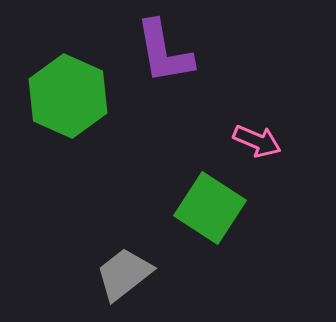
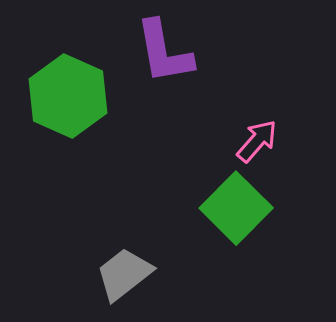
pink arrow: rotated 72 degrees counterclockwise
green square: moved 26 px right; rotated 12 degrees clockwise
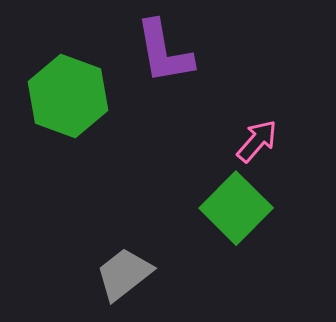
green hexagon: rotated 4 degrees counterclockwise
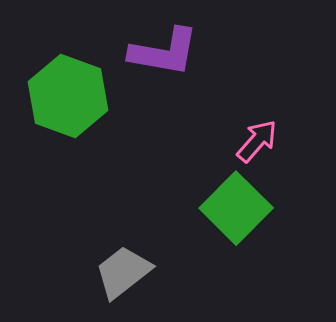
purple L-shape: rotated 70 degrees counterclockwise
gray trapezoid: moved 1 px left, 2 px up
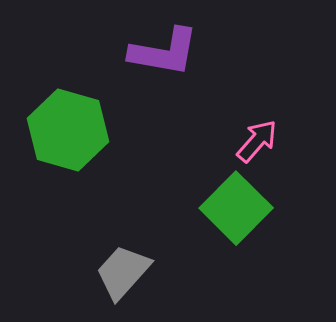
green hexagon: moved 34 px down; rotated 4 degrees counterclockwise
gray trapezoid: rotated 10 degrees counterclockwise
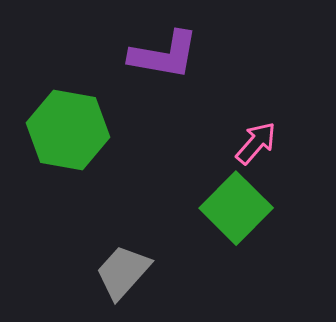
purple L-shape: moved 3 px down
green hexagon: rotated 6 degrees counterclockwise
pink arrow: moved 1 px left, 2 px down
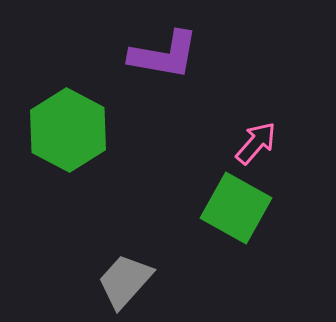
green hexagon: rotated 18 degrees clockwise
green square: rotated 16 degrees counterclockwise
gray trapezoid: moved 2 px right, 9 px down
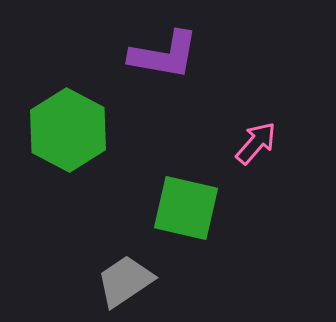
green square: moved 50 px left; rotated 16 degrees counterclockwise
gray trapezoid: rotated 14 degrees clockwise
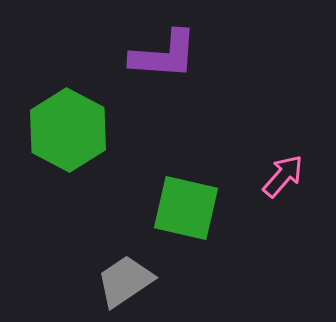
purple L-shape: rotated 6 degrees counterclockwise
pink arrow: moved 27 px right, 33 px down
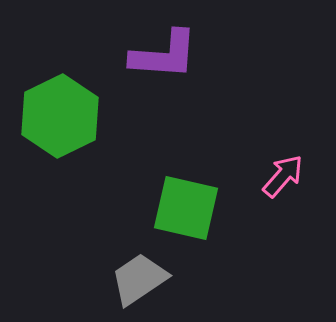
green hexagon: moved 8 px left, 14 px up; rotated 6 degrees clockwise
gray trapezoid: moved 14 px right, 2 px up
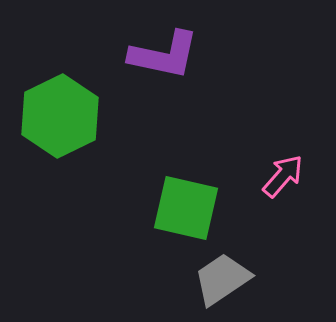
purple L-shape: rotated 8 degrees clockwise
gray trapezoid: moved 83 px right
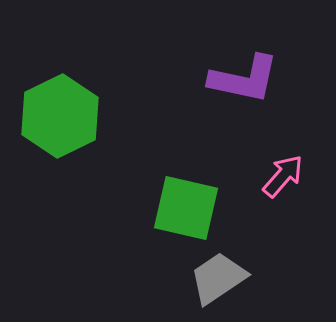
purple L-shape: moved 80 px right, 24 px down
gray trapezoid: moved 4 px left, 1 px up
